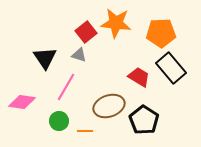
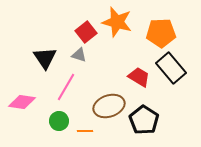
orange star: moved 1 px right, 1 px up; rotated 8 degrees clockwise
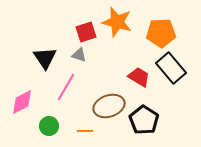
red square: rotated 20 degrees clockwise
pink diamond: rotated 36 degrees counterclockwise
green circle: moved 10 px left, 5 px down
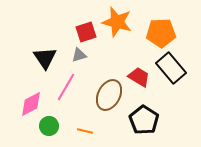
gray triangle: rotated 35 degrees counterclockwise
pink diamond: moved 9 px right, 2 px down
brown ellipse: moved 11 px up; rotated 44 degrees counterclockwise
orange line: rotated 14 degrees clockwise
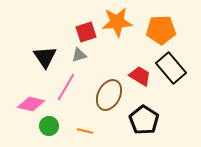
orange star: rotated 20 degrees counterclockwise
orange pentagon: moved 3 px up
black triangle: moved 1 px up
red trapezoid: moved 1 px right, 1 px up
pink diamond: rotated 40 degrees clockwise
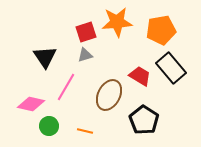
orange pentagon: rotated 8 degrees counterclockwise
gray triangle: moved 6 px right
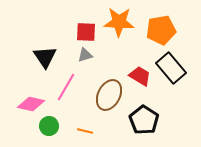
orange star: moved 2 px right; rotated 8 degrees clockwise
red square: rotated 20 degrees clockwise
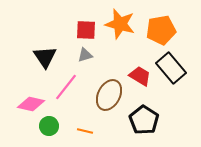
orange star: moved 1 px right, 2 px down; rotated 12 degrees clockwise
red square: moved 2 px up
pink line: rotated 8 degrees clockwise
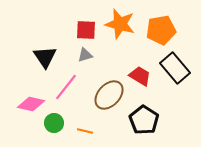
black rectangle: moved 4 px right
brown ellipse: rotated 16 degrees clockwise
green circle: moved 5 px right, 3 px up
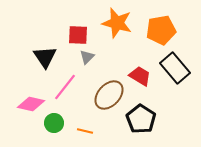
orange star: moved 3 px left, 1 px up
red square: moved 8 px left, 5 px down
gray triangle: moved 2 px right, 2 px down; rotated 28 degrees counterclockwise
pink line: moved 1 px left
black pentagon: moved 3 px left, 1 px up
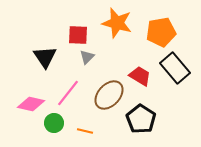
orange pentagon: moved 2 px down
pink line: moved 3 px right, 6 px down
